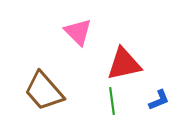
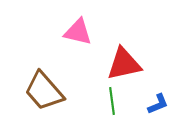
pink triangle: rotated 32 degrees counterclockwise
blue L-shape: moved 1 px left, 4 px down
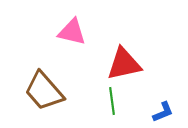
pink triangle: moved 6 px left
blue L-shape: moved 5 px right, 8 px down
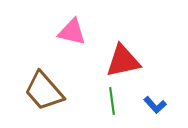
red triangle: moved 1 px left, 3 px up
blue L-shape: moved 8 px left, 7 px up; rotated 70 degrees clockwise
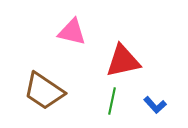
brown trapezoid: rotated 15 degrees counterclockwise
green line: rotated 20 degrees clockwise
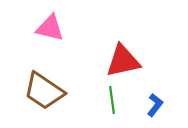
pink triangle: moved 22 px left, 4 px up
green line: moved 1 px up; rotated 20 degrees counterclockwise
blue L-shape: rotated 100 degrees counterclockwise
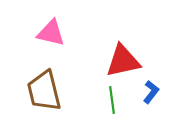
pink triangle: moved 1 px right, 5 px down
brown trapezoid: rotated 42 degrees clockwise
blue L-shape: moved 4 px left, 13 px up
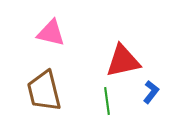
green line: moved 5 px left, 1 px down
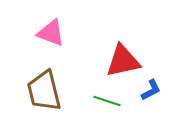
pink triangle: rotated 8 degrees clockwise
blue L-shape: moved 2 px up; rotated 25 degrees clockwise
green line: rotated 64 degrees counterclockwise
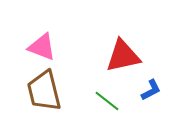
pink triangle: moved 9 px left, 14 px down
red triangle: moved 5 px up
green line: rotated 20 degrees clockwise
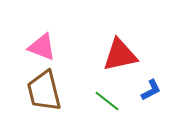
red triangle: moved 3 px left, 1 px up
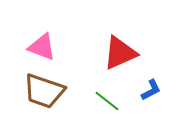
red triangle: moved 2 px up; rotated 12 degrees counterclockwise
brown trapezoid: rotated 57 degrees counterclockwise
